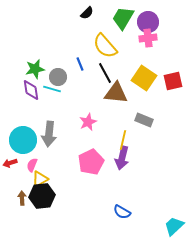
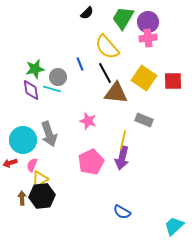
yellow semicircle: moved 2 px right, 1 px down
red square: rotated 12 degrees clockwise
pink star: moved 1 px up; rotated 30 degrees counterclockwise
gray arrow: rotated 25 degrees counterclockwise
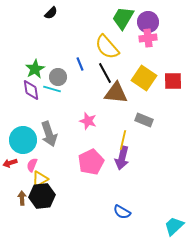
black semicircle: moved 36 px left
green star: rotated 18 degrees counterclockwise
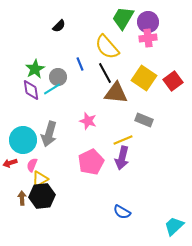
black semicircle: moved 8 px right, 13 px down
red square: rotated 36 degrees counterclockwise
cyan line: rotated 48 degrees counterclockwise
gray arrow: rotated 35 degrees clockwise
yellow line: rotated 54 degrees clockwise
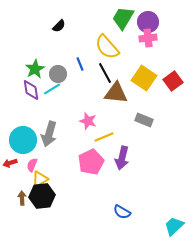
gray circle: moved 3 px up
yellow line: moved 19 px left, 3 px up
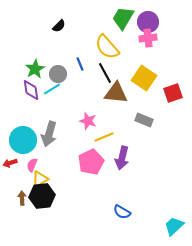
red square: moved 12 px down; rotated 18 degrees clockwise
